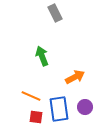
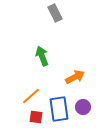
orange line: rotated 66 degrees counterclockwise
purple circle: moved 2 px left
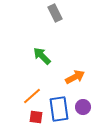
green arrow: rotated 24 degrees counterclockwise
orange line: moved 1 px right
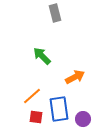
gray rectangle: rotated 12 degrees clockwise
purple circle: moved 12 px down
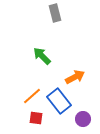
blue rectangle: moved 8 px up; rotated 30 degrees counterclockwise
red square: moved 1 px down
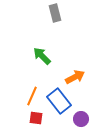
orange line: rotated 24 degrees counterclockwise
purple circle: moved 2 px left
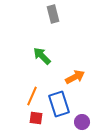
gray rectangle: moved 2 px left, 1 px down
blue rectangle: moved 3 px down; rotated 20 degrees clockwise
purple circle: moved 1 px right, 3 px down
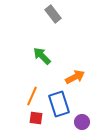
gray rectangle: rotated 24 degrees counterclockwise
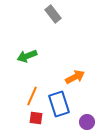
green arrow: moved 15 px left; rotated 66 degrees counterclockwise
purple circle: moved 5 px right
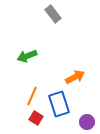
red square: rotated 24 degrees clockwise
